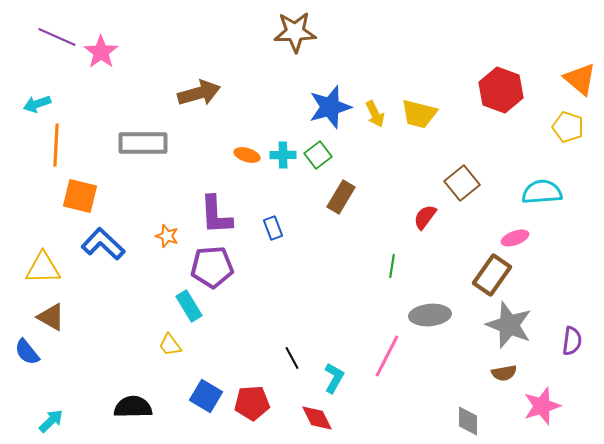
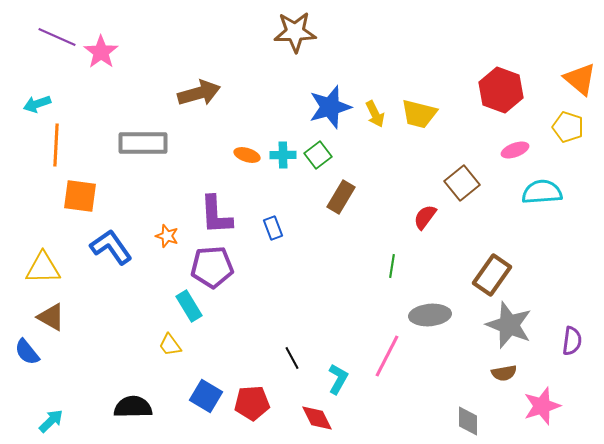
orange square at (80, 196): rotated 6 degrees counterclockwise
pink ellipse at (515, 238): moved 88 px up
blue L-shape at (103, 244): moved 8 px right, 3 px down; rotated 12 degrees clockwise
cyan L-shape at (334, 378): moved 4 px right, 1 px down
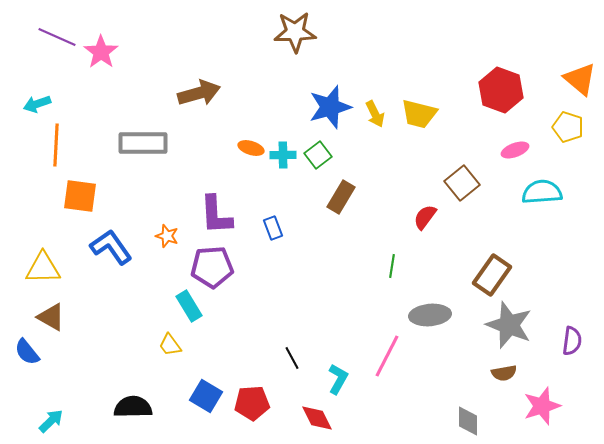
orange ellipse at (247, 155): moved 4 px right, 7 px up
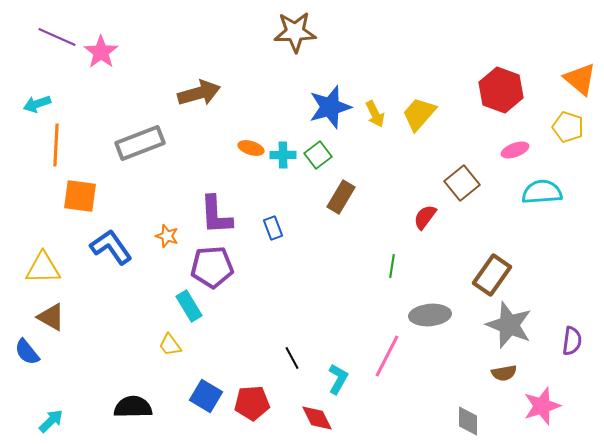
yellow trapezoid at (419, 114): rotated 117 degrees clockwise
gray rectangle at (143, 143): moved 3 px left; rotated 21 degrees counterclockwise
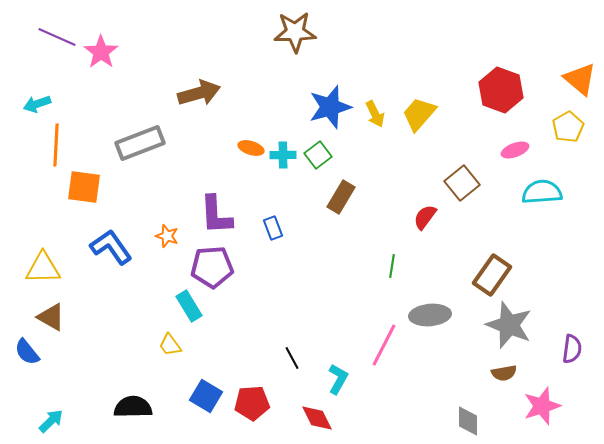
yellow pentagon at (568, 127): rotated 24 degrees clockwise
orange square at (80, 196): moved 4 px right, 9 px up
purple semicircle at (572, 341): moved 8 px down
pink line at (387, 356): moved 3 px left, 11 px up
